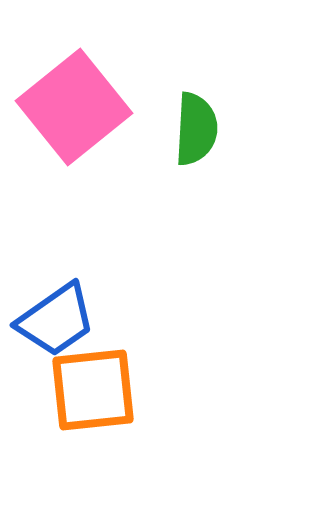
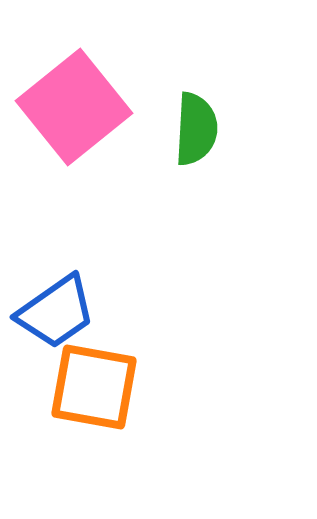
blue trapezoid: moved 8 px up
orange square: moved 1 px right, 3 px up; rotated 16 degrees clockwise
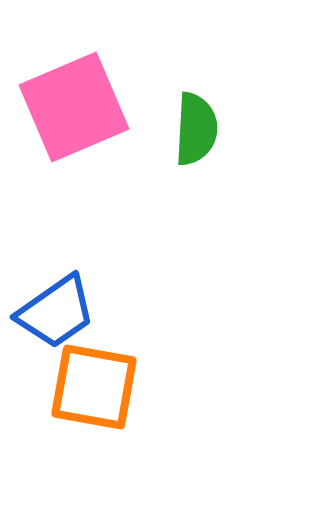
pink square: rotated 16 degrees clockwise
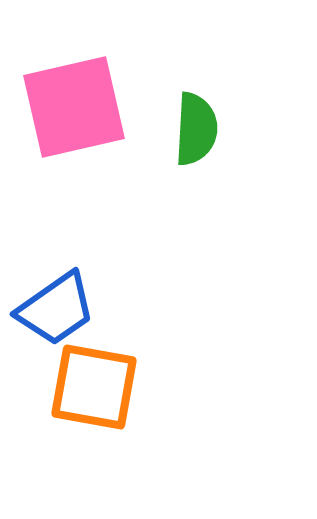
pink square: rotated 10 degrees clockwise
blue trapezoid: moved 3 px up
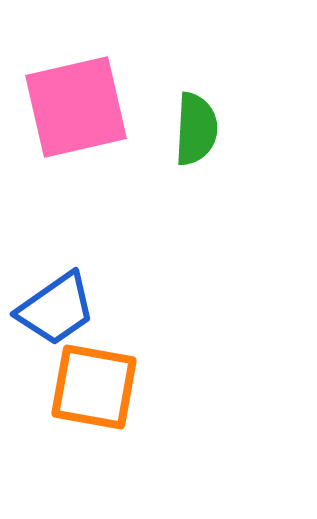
pink square: moved 2 px right
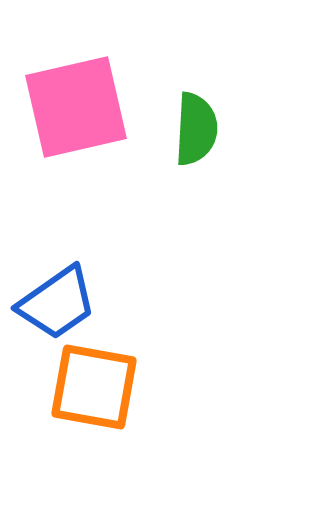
blue trapezoid: moved 1 px right, 6 px up
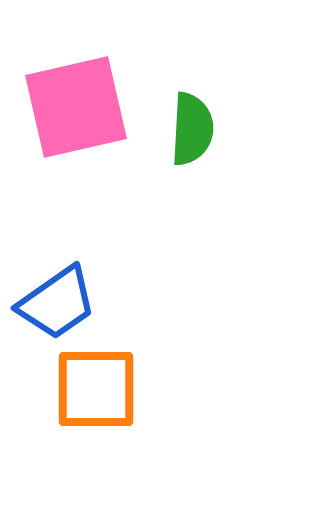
green semicircle: moved 4 px left
orange square: moved 2 px right, 2 px down; rotated 10 degrees counterclockwise
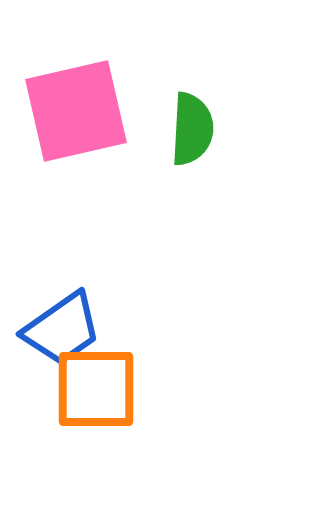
pink square: moved 4 px down
blue trapezoid: moved 5 px right, 26 px down
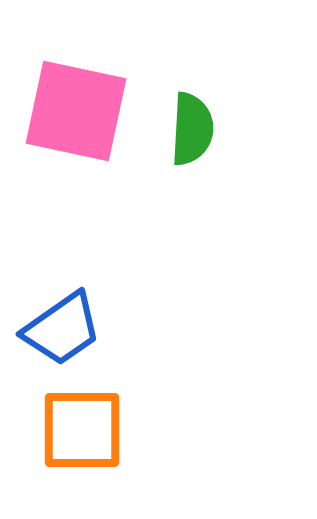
pink square: rotated 25 degrees clockwise
orange square: moved 14 px left, 41 px down
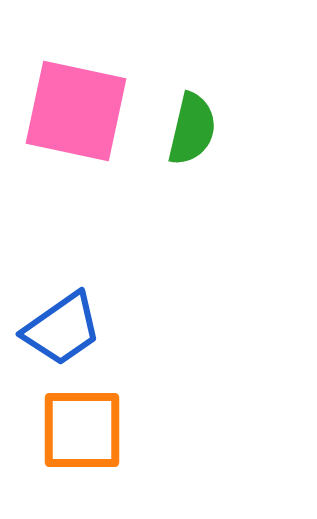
green semicircle: rotated 10 degrees clockwise
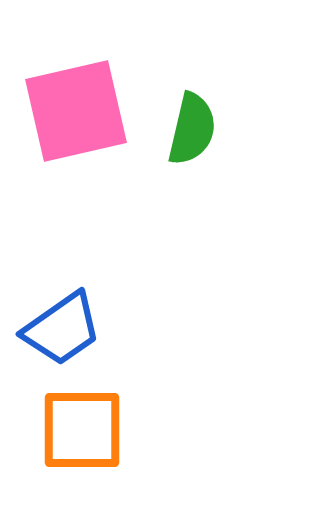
pink square: rotated 25 degrees counterclockwise
